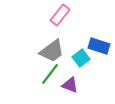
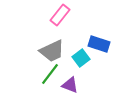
blue rectangle: moved 2 px up
gray trapezoid: rotated 12 degrees clockwise
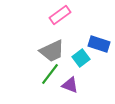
pink rectangle: rotated 15 degrees clockwise
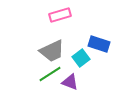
pink rectangle: rotated 20 degrees clockwise
green line: rotated 20 degrees clockwise
purple triangle: moved 3 px up
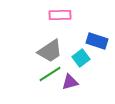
pink rectangle: rotated 15 degrees clockwise
blue rectangle: moved 2 px left, 3 px up
gray trapezoid: moved 2 px left; rotated 8 degrees counterclockwise
purple triangle: rotated 36 degrees counterclockwise
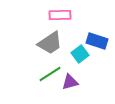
gray trapezoid: moved 8 px up
cyan square: moved 1 px left, 4 px up
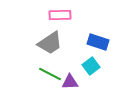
blue rectangle: moved 1 px right, 1 px down
cyan square: moved 11 px right, 12 px down
green line: rotated 60 degrees clockwise
purple triangle: rotated 12 degrees clockwise
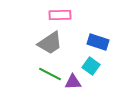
cyan square: rotated 18 degrees counterclockwise
purple triangle: moved 3 px right
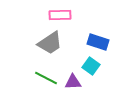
green line: moved 4 px left, 4 px down
